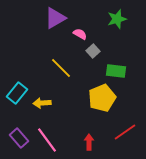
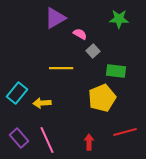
green star: moved 2 px right; rotated 18 degrees clockwise
yellow line: rotated 45 degrees counterclockwise
red line: rotated 20 degrees clockwise
pink line: rotated 12 degrees clockwise
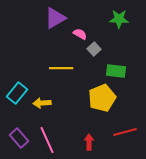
gray square: moved 1 px right, 2 px up
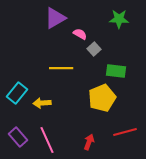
purple rectangle: moved 1 px left, 1 px up
red arrow: rotated 21 degrees clockwise
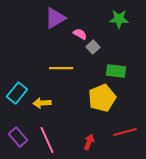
gray square: moved 1 px left, 2 px up
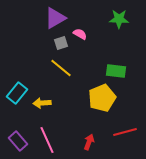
gray square: moved 32 px left, 4 px up; rotated 24 degrees clockwise
yellow line: rotated 40 degrees clockwise
purple rectangle: moved 4 px down
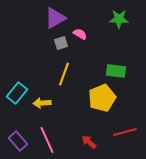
yellow line: moved 3 px right, 6 px down; rotated 70 degrees clockwise
red arrow: rotated 70 degrees counterclockwise
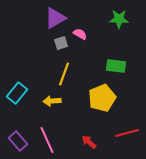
green rectangle: moved 5 px up
yellow arrow: moved 10 px right, 2 px up
red line: moved 2 px right, 1 px down
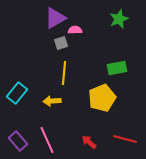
green star: rotated 24 degrees counterclockwise
pink semicircle: moved 5 px left, 4 px up; rotated 32 degrees counterclockwise
green rectangle: moved 1 px right, 2 px down; rotated 18 degrees counterclockwise
yellow line: moved 1 px up; rotated 15 degrees counterclockwise
red line: moved 2 px left, 6 px down; rotated 30 degrees clockwise
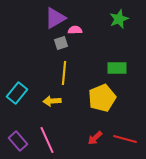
green rectangle: rotated 12 degrees clockwise
red arrow: moved 6 px right, 4 px up; rotated 84 degrees counterclockwise
